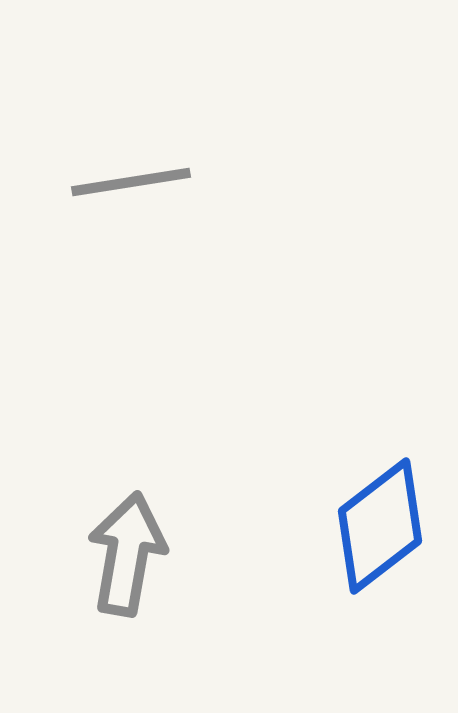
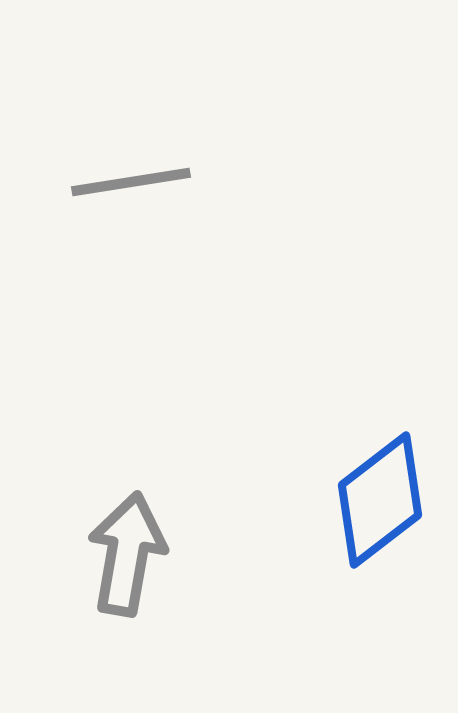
blue diamond: moved 26 px up
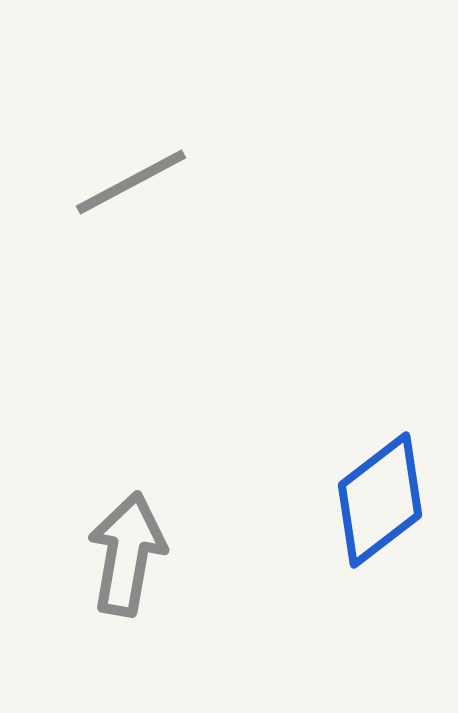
gray line: rotated 19 degrees counterclockwise
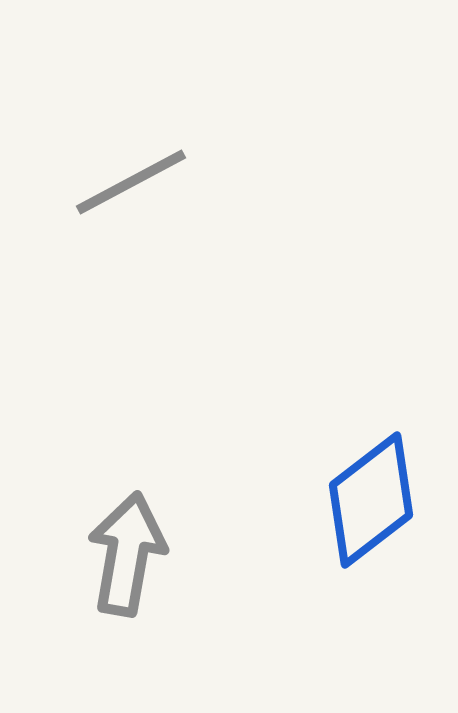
blue diamond: moved 9 px left
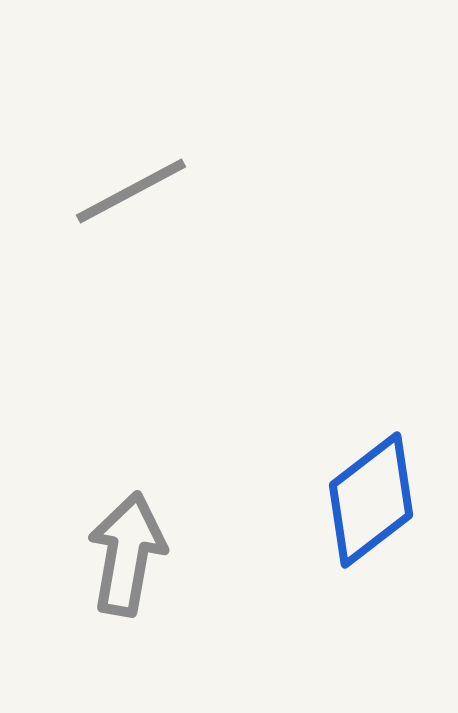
gray line: moved 9 px down
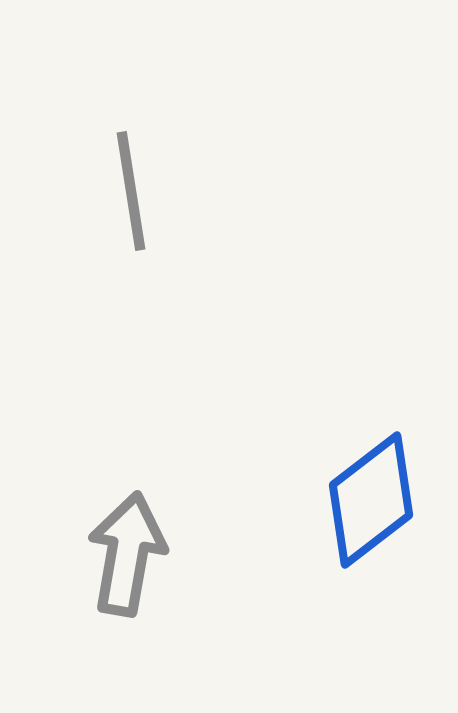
gray line: rotated 71 degrees counterclockwise
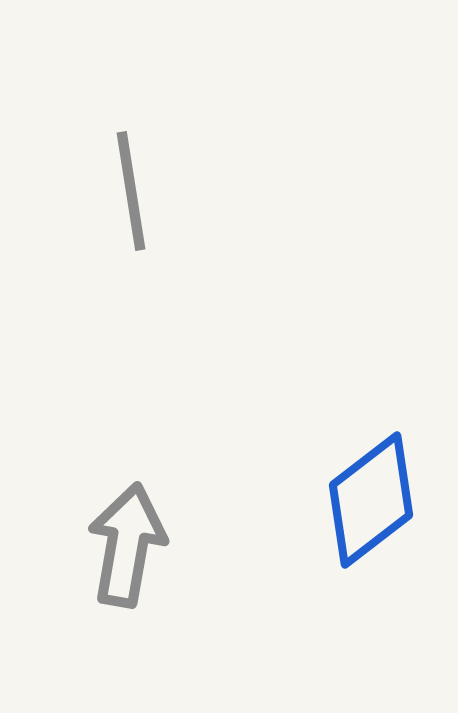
gray arrow: moved 9 px up
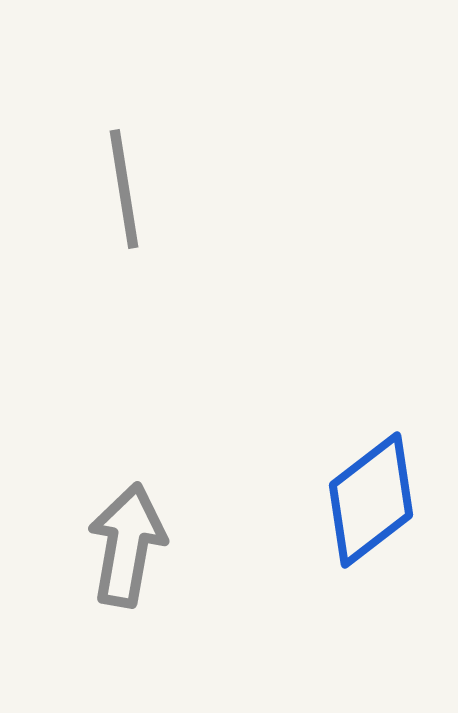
gray line: moved 7 px left, 2 px up
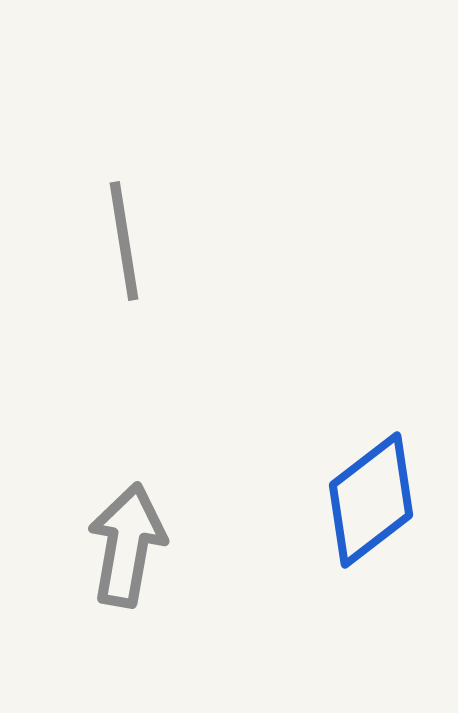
gray line: moved 52 px down
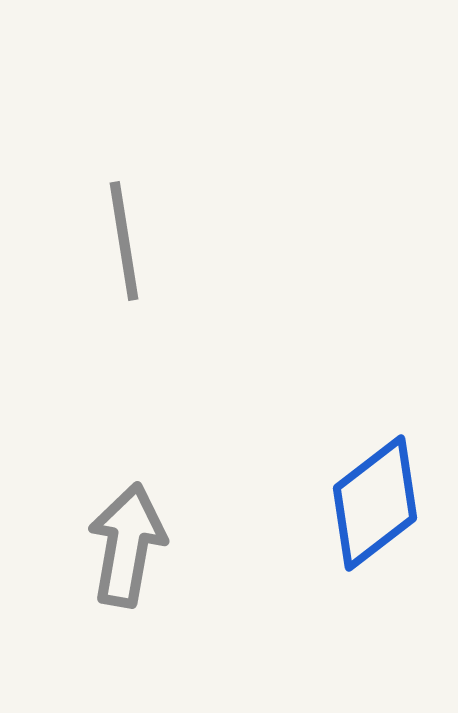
blue diamond: moved 4 px right, 3 px down
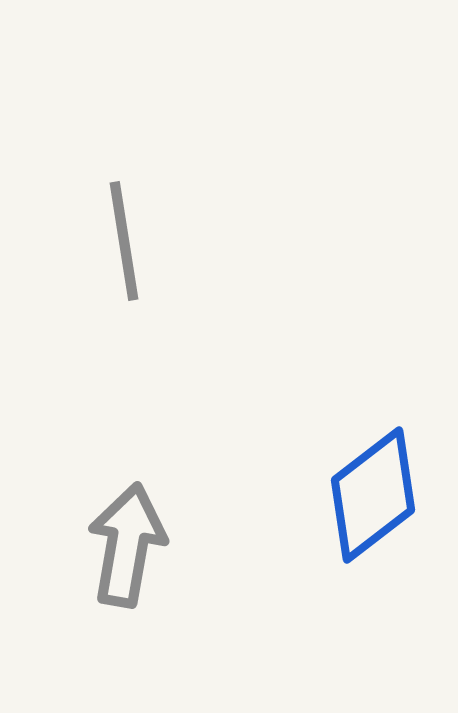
blue diamond: moved 2 px left, 8 px up
